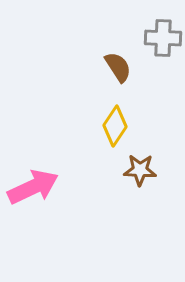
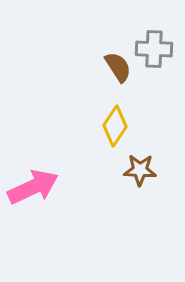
gray cross: moved 9 px left, 11 px down
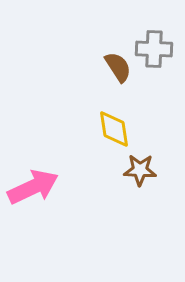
yellow diamond: moved 1 px left, 3 px down; rotated 42 degrees counterclockwise
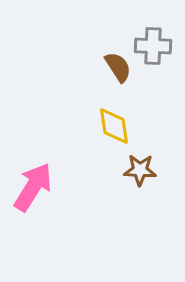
gray cross: moved 1 px left, 3 px up
yellow diamond: moved 3 px up
pink arrow: rotated 33 degrees counterclockwise
